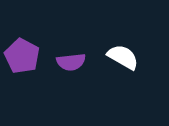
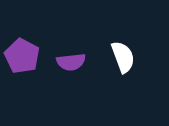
white semicircle: rotated 40 degrees clockwise
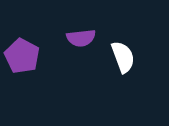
purple semicircle: moved 10 px right, 24 px up
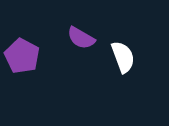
purple semicircle: rotated 36 degrees clockwise
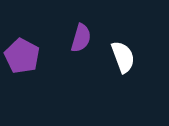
purple semicircle: rotated 104 degrees counterclockwise
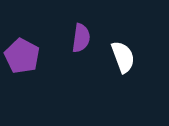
purple semicircle: rotated 8 degrees counterclockwise
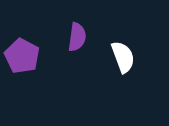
purple semicircle: moved 4 px left, 1 px up
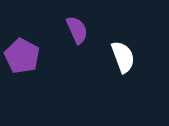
purple semicircle: moved 7 px up; rotated 32 degrees counterclockwise
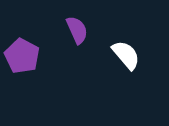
white semicircle: moved 3 px right, 2 px up; rotated 20 degrees counterclockwise
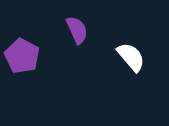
white semicircle: moved 5 px right, 2 px down
